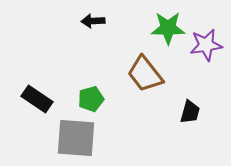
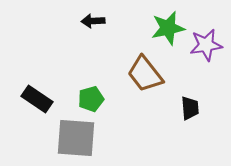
green star: rotated 12 degrees counterclockwise
black trapezoid: moved 4 px up; rotated 20 degrees counterclockwise
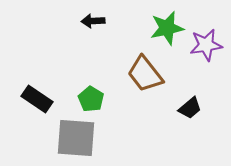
green star: moved 1 px left
green pentagon: rotated 25 degrees counterclockwise
black trapezoid: rotated 55 degrees clockwise
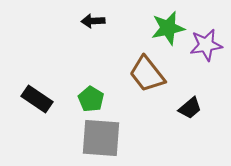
green star: moved 1 px right
brown trapezoid: moved 2 px right
gray square: moved 25 px right
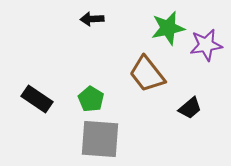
black arrow: moved 1 px left, 2 px up
gray square: moved 1 px left, 1 px down
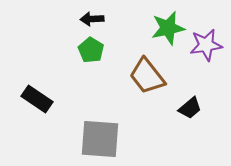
brown trapezoid: moved 2 px down
green pentagon: moved 49 px up
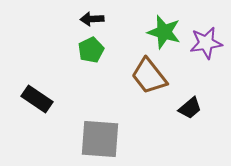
green star: moved 4 px left, 4 px down; rotated 28 degrees clockwise
purple star: moved 2 px up
green pentagon: rotated 15 degrees clockwise
brown trapezoid: moved 2 px right
